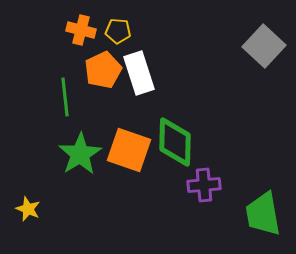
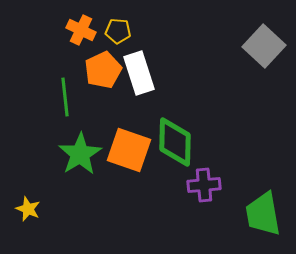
orange cross: rotated 12 degrees clockwise
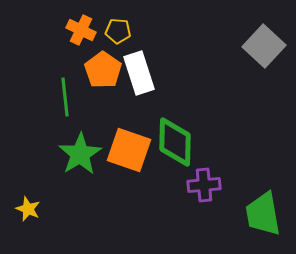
orange pentagon: rotated 12 degrees counterclockwise
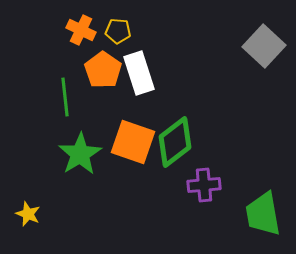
green diamond: rotated 51 degrees clockwise
orange square: moved 4 px right, 8 px up
yellow star: moved 5 px down
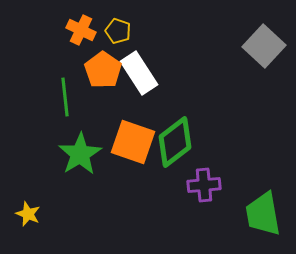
yellow pentagon: rotated 15 degrees clockwise
white rectangle: rotated 15 degrees counterclockwise
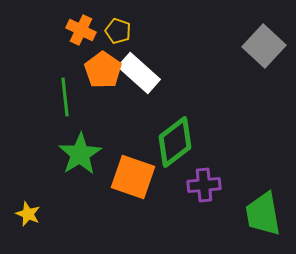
white rectangle: rotated 15 degrees counterclockwise
orange square: moved 35 px down
